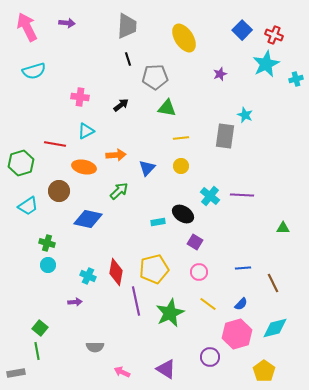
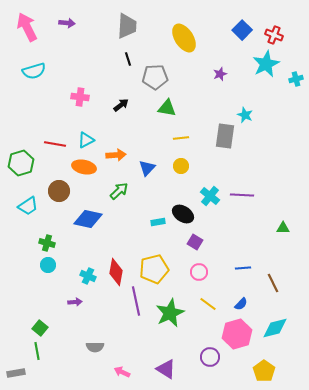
cyan triangle at (86, 131): moved 9 px down
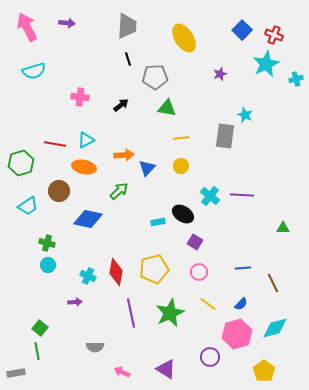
orange arrow at (116, 155): moved 8 px right
purple line at (136, 301): moved 5 px left, 12 px down
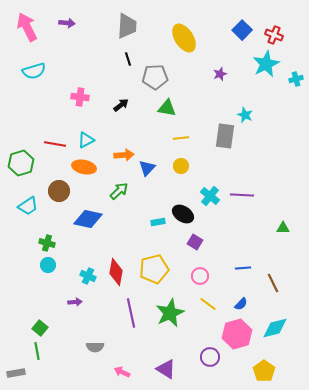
pink circle at (199, 272): moved 1 px right, 4 px down
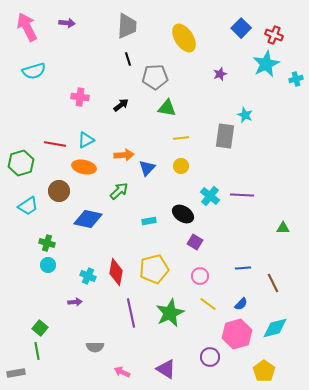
blue square at (242, 30): moved 1 px left, 2 px up
cyan rectangle at (158, 222): moved 9 px left, 1 px up
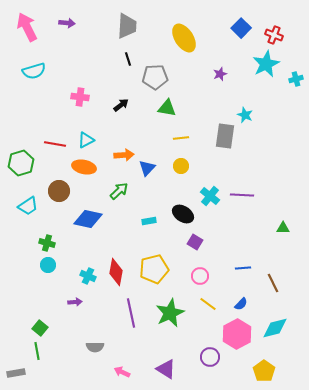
pink hexagon at (237, 334): rotated 12 degrees counterclockwise
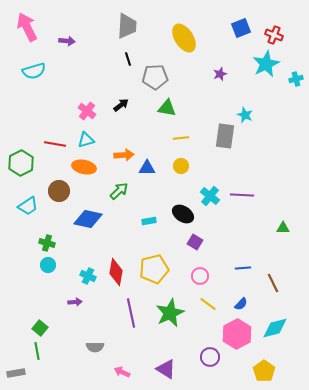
purple arrow at (67, 23): moved 18 px down
blue square at (241, 28): rotated 24 degrees clockwise
pink cross at (80, 97): moved 7 px right, 14 px down; rotated 30 degrees clockwise
cyan triangle at (86, 140): rotated 12 degrees clockwise
green hexagon at (21, 163): rotated 10 degrees counterclockwise
blue triangle at (147, 168): rotated 48 degrees clockwise
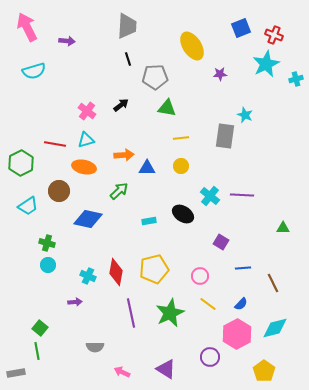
yellow ellipse at (184, 38): moved 8 px right, 8 px down
purple star at (220, 74): rotated 16 degrees clockwise
purple square at (195, 242): moved 26 px right
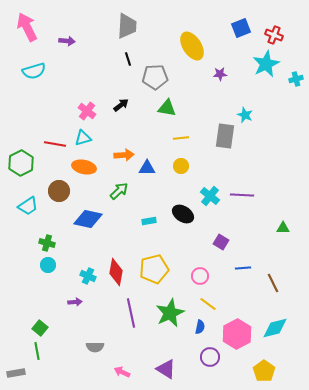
cyan triangle at (86, 140): moved 3 px left, 2 px up
blue semicircle at (241, 304): moved 41 px left, 23 px down; rotated 32 degrees counterclockwise
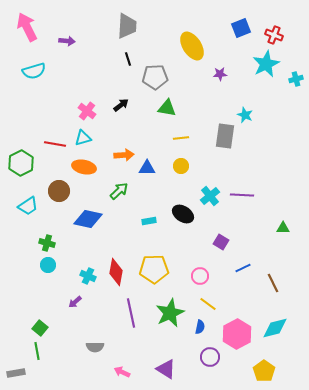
cyan cross at (210, 196): rotated 12 degrees clockwise
blue line at (243, 268): rotated 21 degrees counterclockwise
yellow pentagon at (154, 269): rotated 12 degrees clockwise
purple arrow at (75, 302): rotated 144 degrees clockwise
